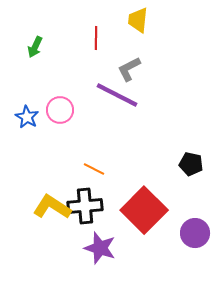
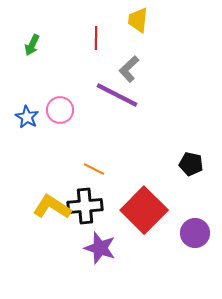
green arrow: moved 3 px left, 2 px up
gray L-shape: rotated 16 degrees counterclockwise
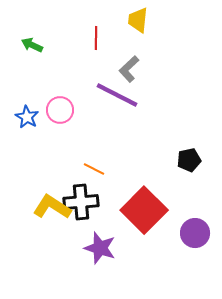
green arrow: rotated 90 degrees clockwise
black pentagon: moved 2 px left, 4 px up; rotated 25 degrees counterclockwise
black cross: moved 4 px left, 4 px up
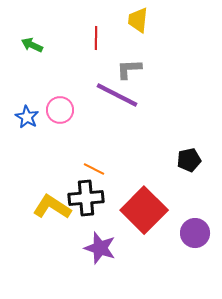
gray L-shape: rotated 40 degrees clockwise
black cross: moved 5 px right, 4 px up
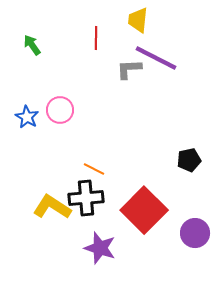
green arrow: rotated 30 degrees clockwise
purple line: moved 39 px right, 37 px up
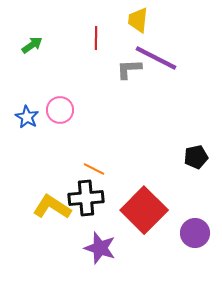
green arrow: rotated 90 degrees clockwise
black pentagon: moved 7 px right, 3 px up
